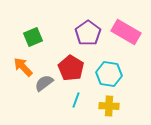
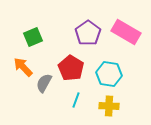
gray semicircle: rotated 24 degrees counterclockwise
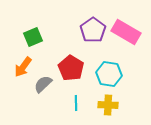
purple pentagon: moved 5 px right, 3 px up
orange arrow: rotated 100 degrees counterclockwise
gray semicircle: moved 1 px left, 1 px down; rotated 18 degrees clockwise
cyan line: moved 3 px down; rotated 21 degrees counterclockwise
yellow cross: moved 1 px left, 1 px up
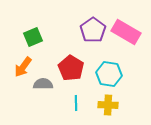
gray semicircle: rotated 42 degrees clockwise
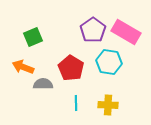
orange arrow: rotated 75 degrees clockwise
cyan hexagon: moved 12 px up
